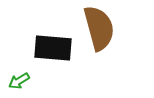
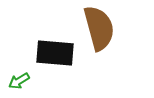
black rectangle: moved 2 px right, 5 px down
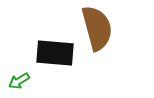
brown semicircle: moved 2 px left
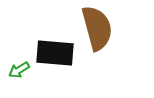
green arrow: moved 11 px up
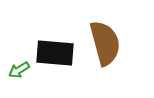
brown semicircle: moved 8 px right, 15 px down
